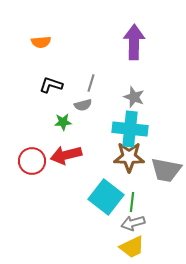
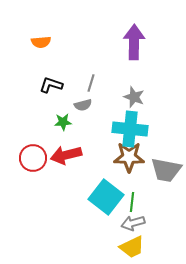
red circle: moved 1 px right, 3 px up
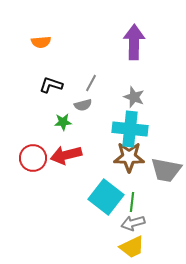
gray line: rotated 12 degrees clockwise
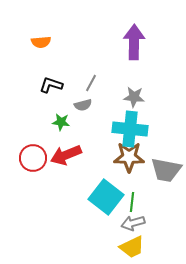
gray star: rotated 15 degrees counterclockwise
green star: moved 2 px left; rotated 12 degrees clockwise
red arrow: rotated 8 degrees counterclockwise
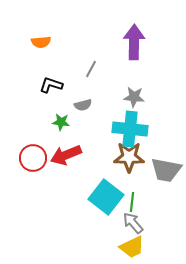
gray line: moved 14 px up
gray arrow: rotated 65 degrees clockwise
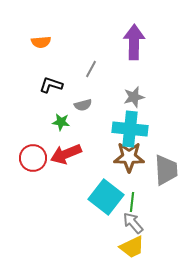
gray star: rotated 20 degrees counterclockwise
red arrow: moved 1 px up
gray trapezoid: rotated 104 degrees counterclockwise
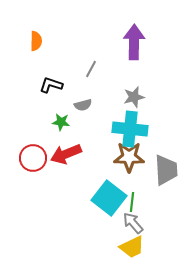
orange semicircle: moved 5 px left, 1 px up; rotated 84 degrees counterclockwise
cyan square: moved 3 px right, 1 px down
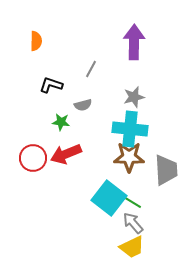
green line: rotated 66 degrees counterclockwise
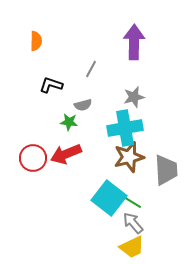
green star: moved 8 px right
cyan cross: moved 5 px left, 1 px up; rotated 16 degrees counterclockwise
brown star: rotated 16 degrees counterclockwise
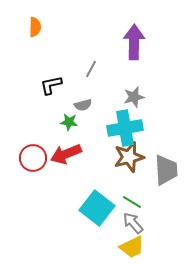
orange semicircle: moved 1 px left, 14 px up
black L-shape: rotated 30 degrees counterclockwise
cyan square: moved 12 px left, 10 px down
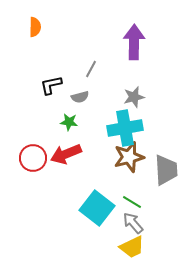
gray semicircle: moved 3 px left, 8 px up
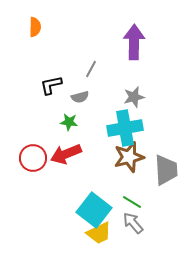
cyan square: moved 3 px left, 2 px down
yellow trapezoid: moved 33 px left, 14 px up
